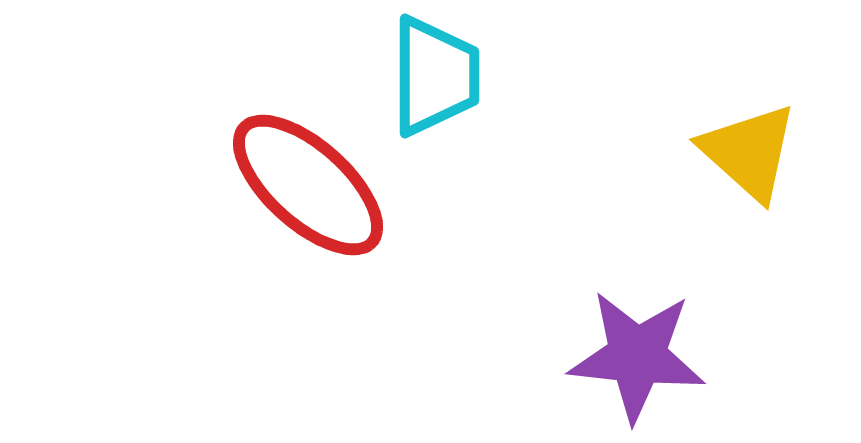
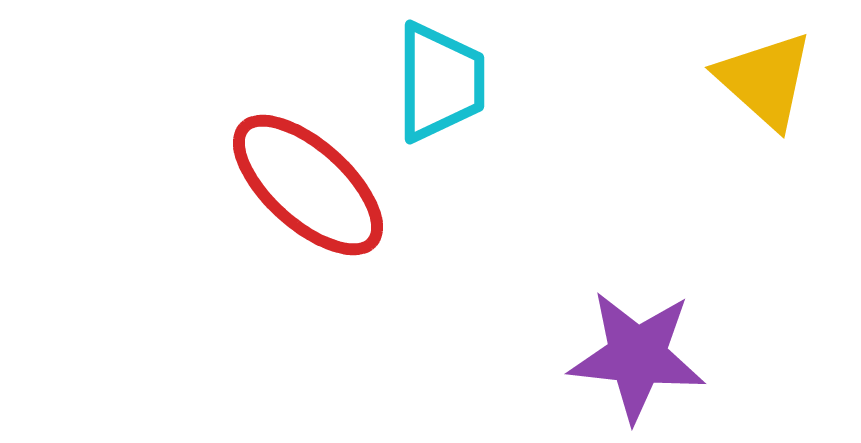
cyan trapezoid: moved 5 px right, 6 px down
yellow triangle: moved 16 px right, 72 px up
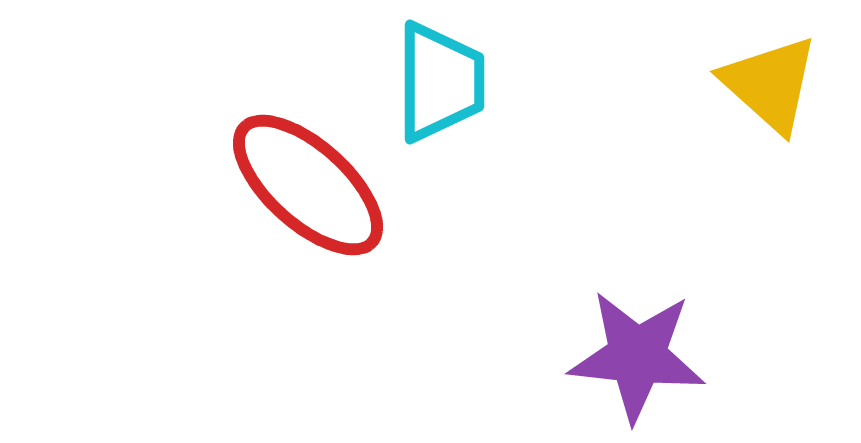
yellow triangle: moved 5 px right, 4 px down
